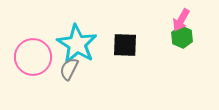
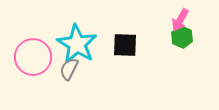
pink arrow: moved 1 px left
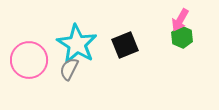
black square: rotated 24 degrees counterclockwise
pink circle: moved 4 px left, 3 px down
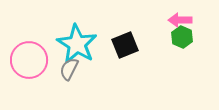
pink arrow: rotated 60 degrees clockwise
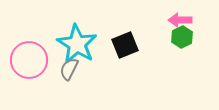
green hexagon: rotated 10 degrees clockwise
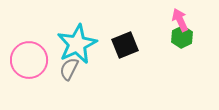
pink arrow: rotated 65 degrees clockwise
cyan star: rotated 15 degrees clockwise
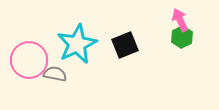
gray semicircle: moved 14 px left, 5 px down; rotated 75 degrees clockwise
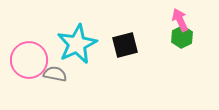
black square: rotated 8 degrees clockwise
